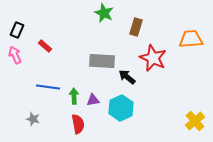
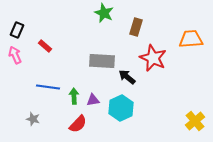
red semicircle: rotated 54 degrees clockwise
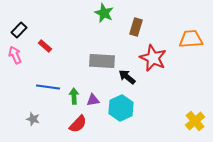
black rectangle: moved 2 px right; rotated 21 degrees clockwise
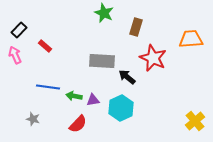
green arrow: rotated 77 degrees counterclockwise
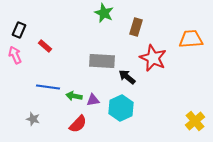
black rectangle: rotated 21 degrees counterclockwise
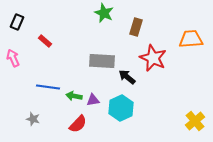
black rectangle: moved 2 px left, 8 px up
red rectangle: moved 5 px up
pink arrow: moved 2 px left, 3 px down
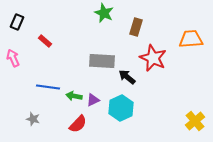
purple triangle: rotated 16 degrees counterclockwise
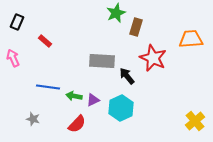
green star: moved 12 px right; rotated 24 degrees clockwise
black arrow: moved 1 px up; rotated 12 degrees clockwise
red semicircle: moved 1 px left
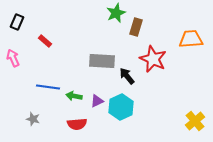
red star: moved 1 px down
purple triangle: moved 4 px right, 1 px down
cyan hexagon: moved 1 px up
red semicircle: rotated 42 degrees clockwise
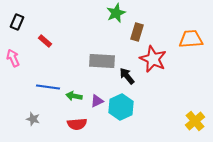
brown rectangle: moved 1 px right, 5 px down
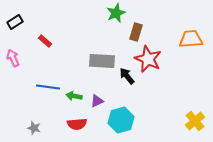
black rectangle: moved 2 px left; rotated 35 degrees clockwise
brown rectangle: moved 1 px left
red star: moved 5 px left
cyan hexagon: moved 13 px down; rotated 10 degrees clockwise
gray star: moved 1 px right, 9 px down
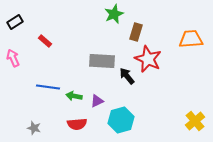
green star: moved 2 px left, 1 px down
